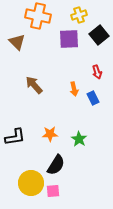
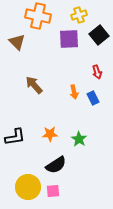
orange arrow: moved 3 px down
black semicircle: rotated 25 degrees clockwise
yellow circle: moved 3 px left, 4 px down
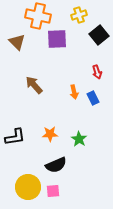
purple square: moved 12 px left
black semicircle: rotated 10 degrees clockwise
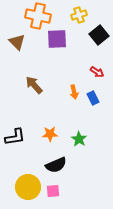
red arrow: rotated 40 degrees counterclockwise
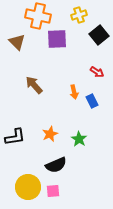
blue rectangle: moved 1 px left, 3 px down
orange star: rotated 21 degrees counterclockwise
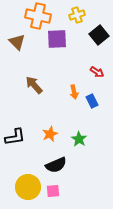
yellow cross: moved 2 px left
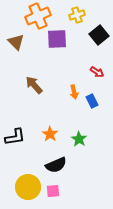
orange cross: rotated 35 degrees counterclockwise
brown triangle: moved 1 px left
orange star: rotated 14 degrees counterclockwise
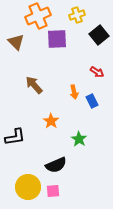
orange star: moved 1 px right, 13 px up
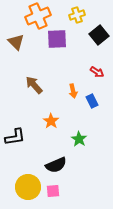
orange arrow: moved 1 px left, 1 px up
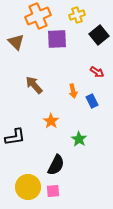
black semicircle: rotated 40 degrees counterclockwise
